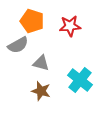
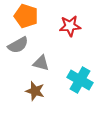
orange pentagon: moved 6 px left, 5 px up
cyan cross: rotated 10 degrees counterclockwise
brown star: moved 6 px left
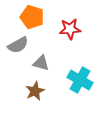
orange pentagon: moved 6 px right, 1 px down
red star: moved 3 px down
brown star: rotated 30 degrees clockwise
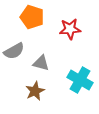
gray semicircle: moved 4 px left, 6 px down
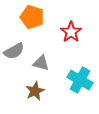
red star: moved 1 px right, 3 px down; rotated 30 degrees counterclockwise
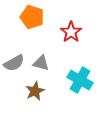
gray semicircle: moved 12 px down
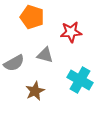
red star: rotated 30 degrees clockwise
gray triangle: moved 4 px right, 8 px up
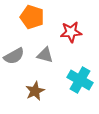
gray semicircle: moved 7 px up
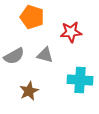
cyan cross: rotated 25 degrees counterclockwise
brown star: moved 6 px left
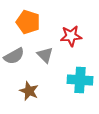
orange pentagon: moved 4 px left, 5 px down
red star: moved 4 px down
gray triangle: rotated 30 degrees clockwise
brown star: rotated 24 degrees counterclockwise
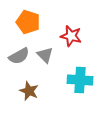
red star: rotated 20 degrees clockwise
gray semicircle: moved 5 px right
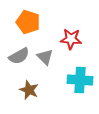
red star: moved 3 px down; rotated 10 degrees counterclockwise
gray triangle: moved 2 px down
brown star: moved 1 px up
